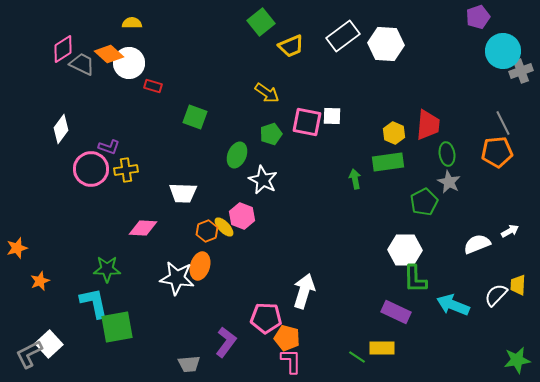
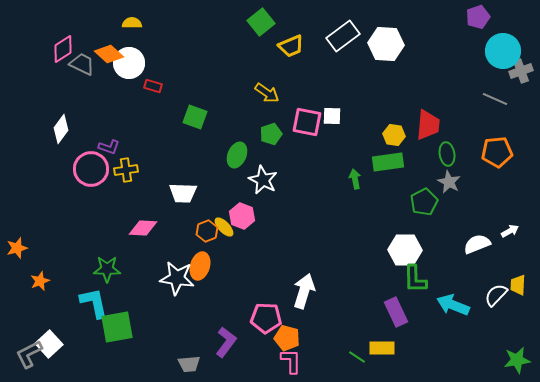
gray line at (503, 123): moved 8 px left, 24 px up; rotated 40 degrees counterclockwise
yellow hexagon at (394, 133): moved 2 px down; rotated 15 degrees counterclockwise
purple rectangle at (396, 312): rotated 40 degrees clockwise
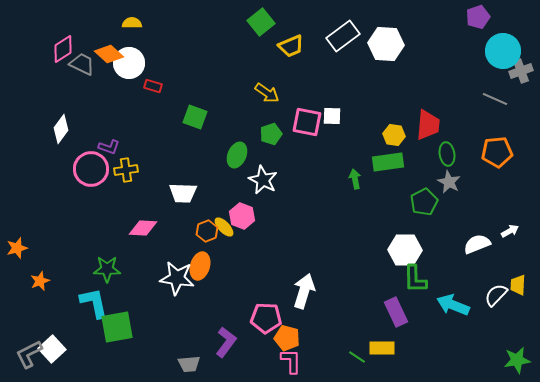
white square at (49, 344): moved 3 px right, 5 px down
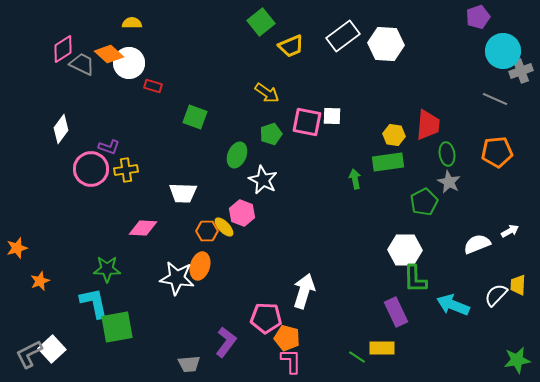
pink hexagon at (242, 216): moved 3 px up
orange hexagon at (207, 231): rotated 20 degrees clockwise
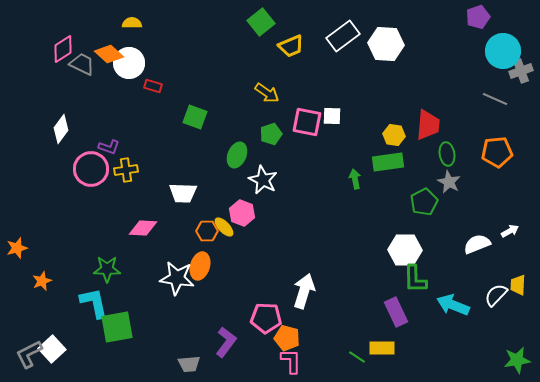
orange star at (40, 281): moved 2 px right
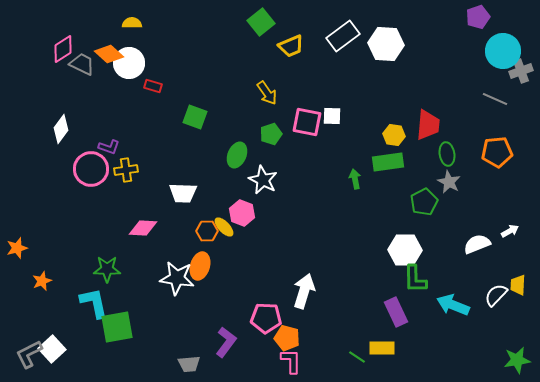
yellow arrow at (267, 93): rotated 20 degrees clockwise
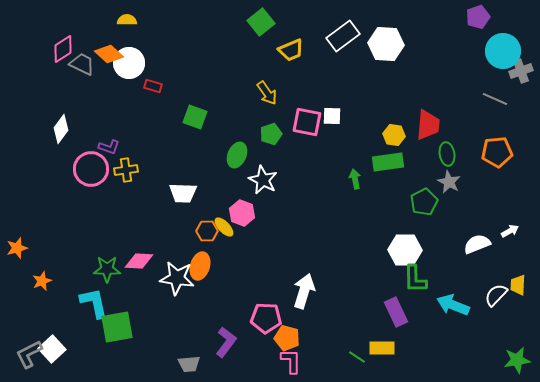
yellow semicircle at (132, 23): moved 5 px left, 3 px up
yellow trapezoid at (291, 46): moved 4 px down
pink diamond at (143, 228): moved 4 px left, 33 px down
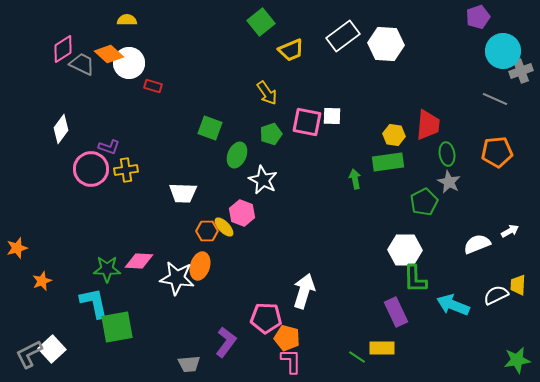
green square at (195, 117): moved 15 px right, 11 px down
white semicircle at (496, 295): rotated 20 degrees clockwise
